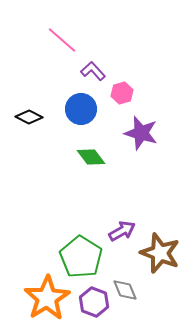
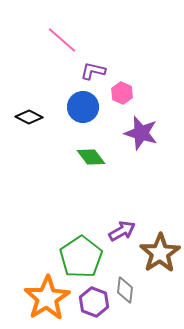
purple L-shape: rotated 35 degrees counterclockwise
pink hexagon: rotated 20 degrees counterclockwise
blue circle: moved 2 px right, 2 px up
brown star: rotated 18 degrees clockwise
green pentagon: rotated 6 degrees clockwise
gray diamond: rotated 28 degrees clockwise
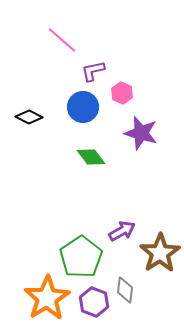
purple L-shape: rotated 25 degrees counterclockwise
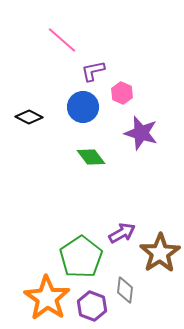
purple arrow: moved 2 px down
orange star: rotated 6 degrees counterclockwise
purple hexagon: moved 2 px left, 4 px down
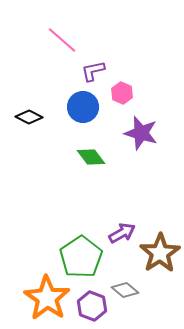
gray diamond: rotated 56 degrees counterclockwise
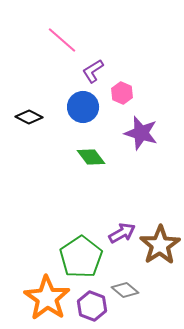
purple L-shape: rotated 20 degrees counterclockwise
brown star: moved 8 px up
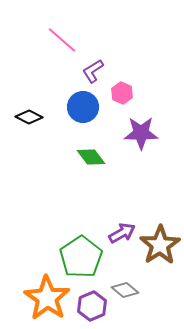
purple star: rotated 16 degrees counterclockwise
purple hexagon: rotated 16 degrees clockwise
